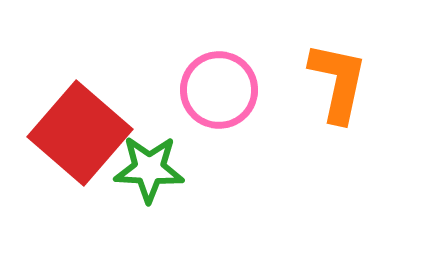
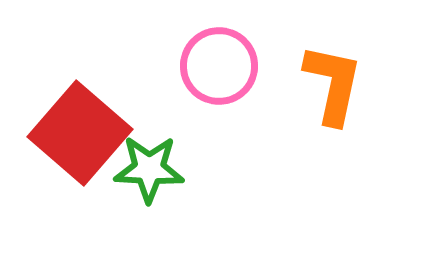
orange L-shape: moved 5 px left, 2 px down
pink circle: moved 24 px up
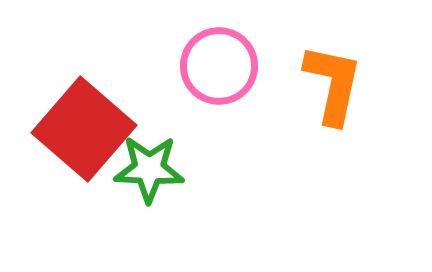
red square: moved 4 px right, 4 px up
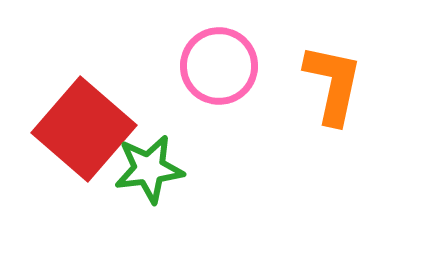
green star: rotated 10 degrees counterclockwise
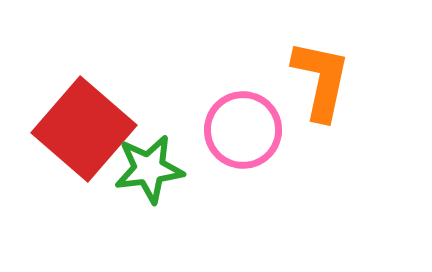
pink circle: moved 24 px right, 64 px down
orange L-shape: moved 12 px left, 4 px up
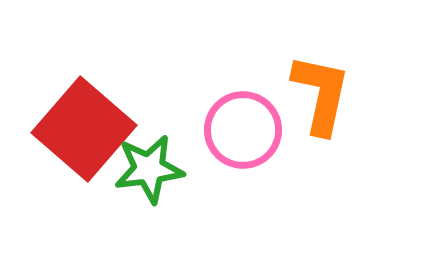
orange L-shape: moved 14 px down
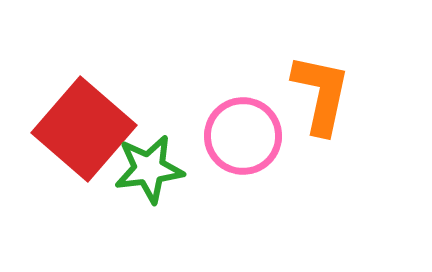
pink circle: moved 6 px down
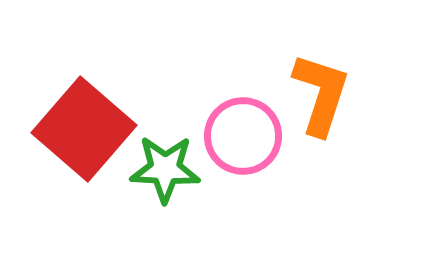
orange L-shape: rotated 6 degrees clockwise
green star: moved 16 px right; rotated 10 degrees clockwise
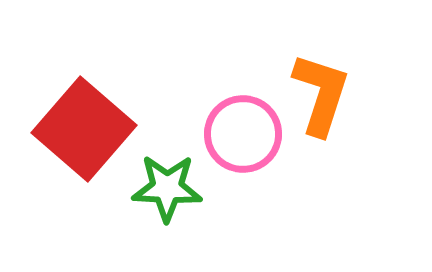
pink circle: moved 2 px up
green star: moved 2 px right, 19 px down
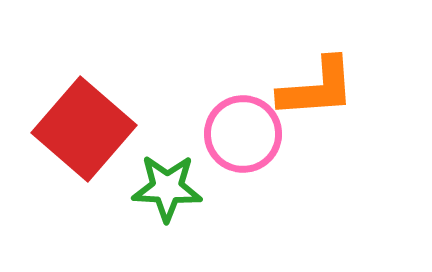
orange L-shape: moved 4 px left, 6 px up; rotated 68 degrees clockwise
